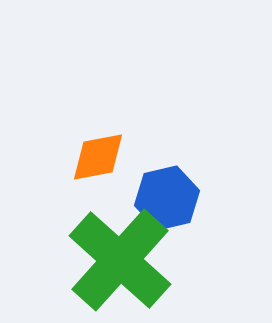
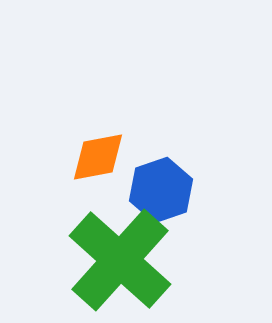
blue hexagon: moved 6 px left, 8 px up; rotated 6 degrees counterclockwise
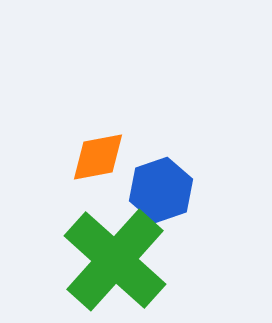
green cross: moved 5 px left
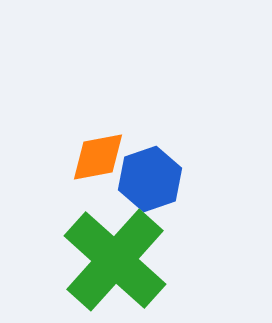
blue hexagon: moved 11 px left, 11 px up
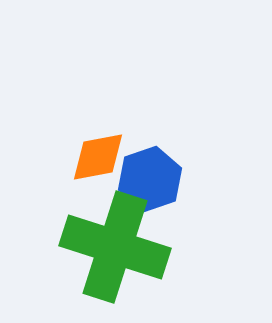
green cross: moved 13 px up; rotated 24 degrees counterclockwise
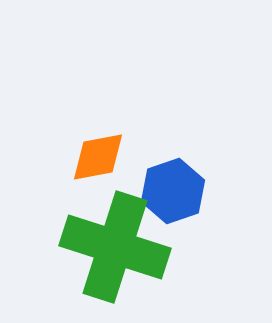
blue hexagon: moved 23 px right, 12 px down
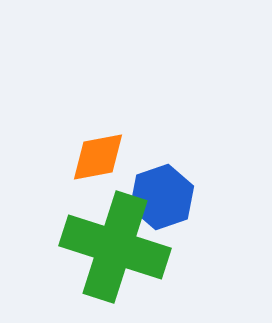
blue hexagon: moved 11 px left, 6 px down
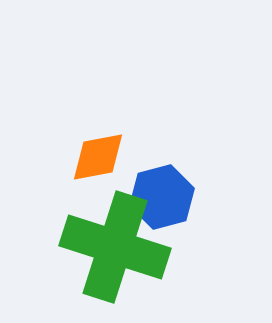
blue hexagon: rotated 4 degrees clockwise
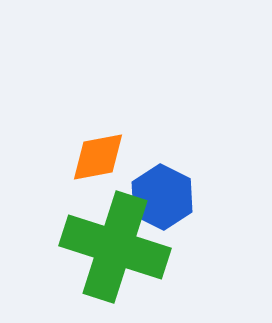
blue hexagon: rotated 18 degrees counterclockwise
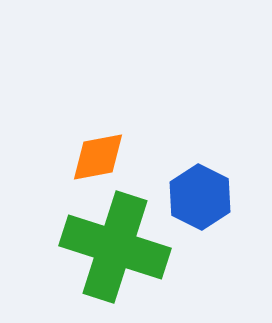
blue hexagon: moved 38 px right
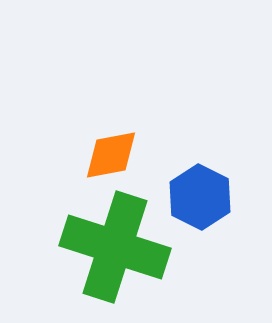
orange diamond: moved 13 px right, 2 px up
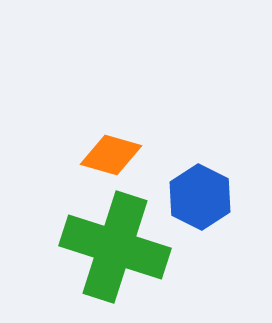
orange diamond: rotated 26 degrees clockwise
